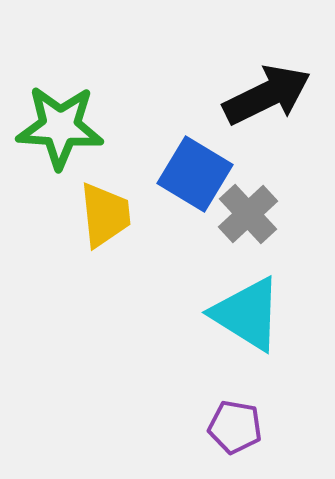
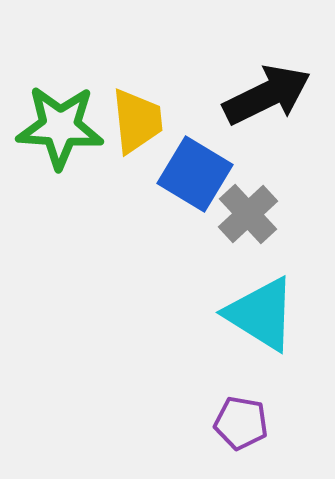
yellow trapezoid: moved 32 px right, 94 px up
cyan triangle: moved 14 px right
purple pentagon: moved 6 px right, 4 px up
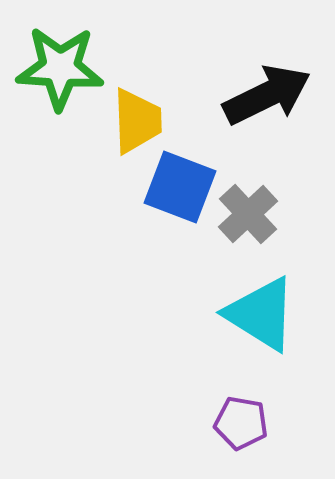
yellow trapezoid: rotated 4 degrees clockwise
green star: moved 59 px up
blue square: moved 15 px left, 13 px down; rotated 10 degrees counterclockwise
